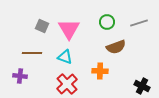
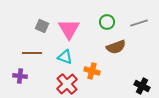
orange cross: moved 8 px left; rotated 14 degrees clockwise
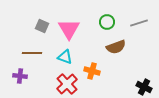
black cross: moved 2 px right, 1 px down
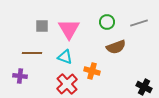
gray square: rotated 24 degrees counterclockwise
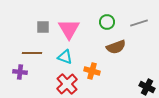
gray square: moved 1 px right, 1 px down
purple cross: moved 4 px up
black cross: moved 3 px right
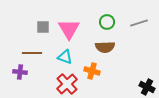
brown semicircle: moved 11 px left; rotated 18 degrees clockwise
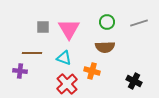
cyan triangle: moved 1 px left, 1 px down
purple cross: moved 1 px up
black cross: moved 13 px left, 6 px up
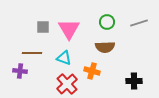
black cross: rotated 28 degrees counterclockwise
